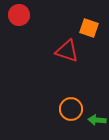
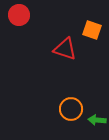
orange square: moved 3 px right, 2 px down
red triangle: moved 2 px left, 2 px up
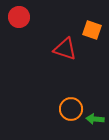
red circle: moved 2 px down
green arrow: moved 2 px left, 1 px up
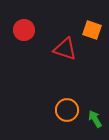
red circle: moved 5 px right, 13 px down
orange circle: moved 4 px left, 1 px down
green arrow: rotated 54 degrees clockwise
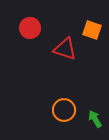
red circle: moved 6 px right, 2 px up
orange circle: moved 3 px left
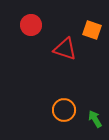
red circle: moved 1 px right, 3 px up
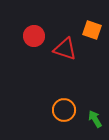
red circle: moved 3 px right, 11 px down
